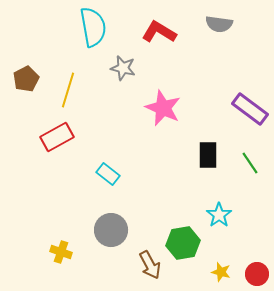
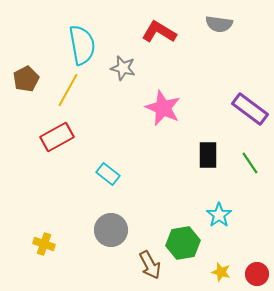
cyan semicircle: moved 11 px left, 18 px down
yellow line: rotated 12 degrees clockwise
yellow cross: moved 17 px left, 8 px up
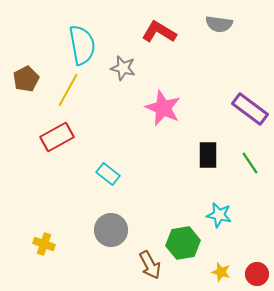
cyan star: rotated 25 degrees counterclockwise
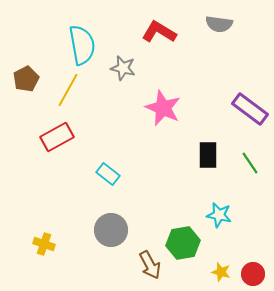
red circle: moved 4 px left
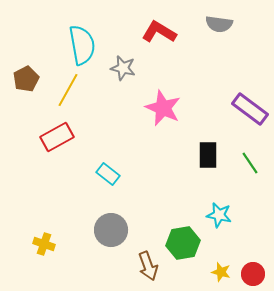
brown arrow: moved 2 px left, 1 px down; rotated 8 degrees clockwise
